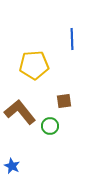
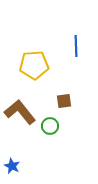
blue line: moved 4 px right, 7 px down
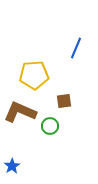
blue line: moved 2 px down; rotated 25 degrees clockwise
yellow pentagon: moved 10 px down
brown L-shape: rotated 28 degrees counterclockwise
blue star: rotated 14 degrees clockwise
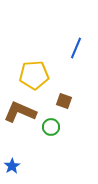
brown square: rotated 28 degrees clockwise
green circle: moved 1 px right, 1 px down
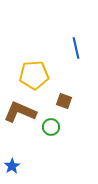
blue line: rotated 35 degrees counterclockwise
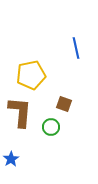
yellow pentagon: moved 3 px left; rotated 8 degrees counterclockwise
brown square: moved 3 px down
brown L-shape: rotated 72 degrees clockwise
blue star: moved 1 px left, 7 px up
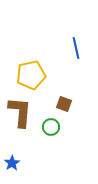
blue star: moved 1 px right, 4 px down
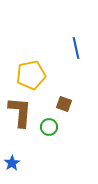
green circle: moved 2 px left
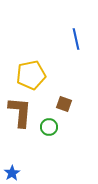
blue line: moved 9 px up
blue star: moved 10 px down
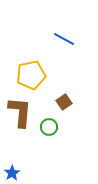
blue line: moved 12 px left; rotated 50 degrees counterclockwise
brown square: moved 2 px up; rotated 35 degrees clockwise
